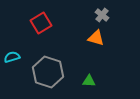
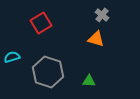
orange triangle: moved 1 px down
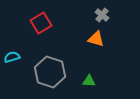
gray hexagon: moved 2 px right
